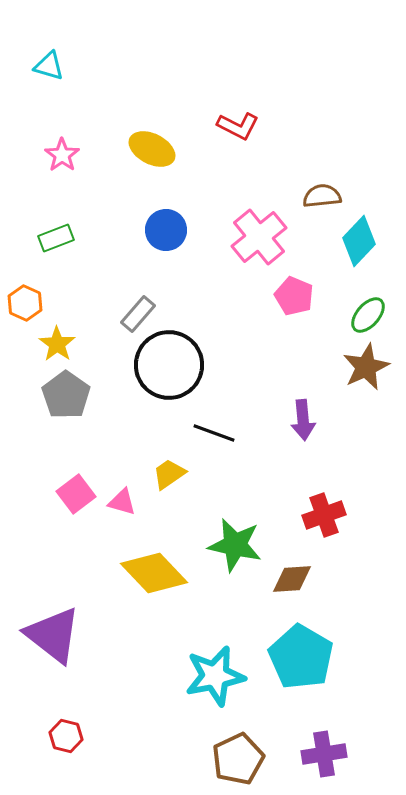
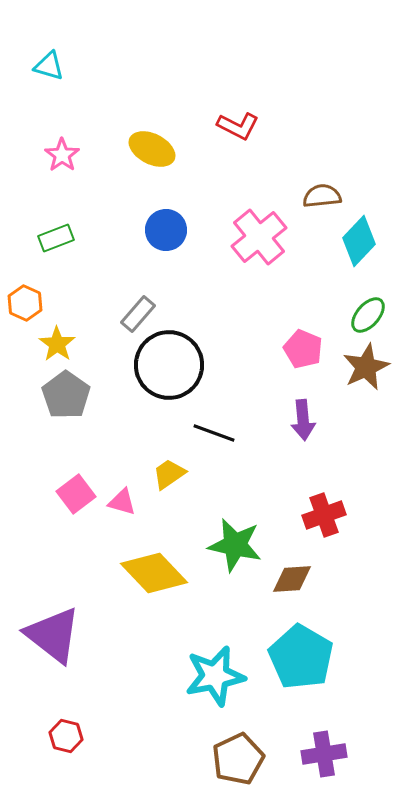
pink pentagon: moved 9 px right, 53 px down
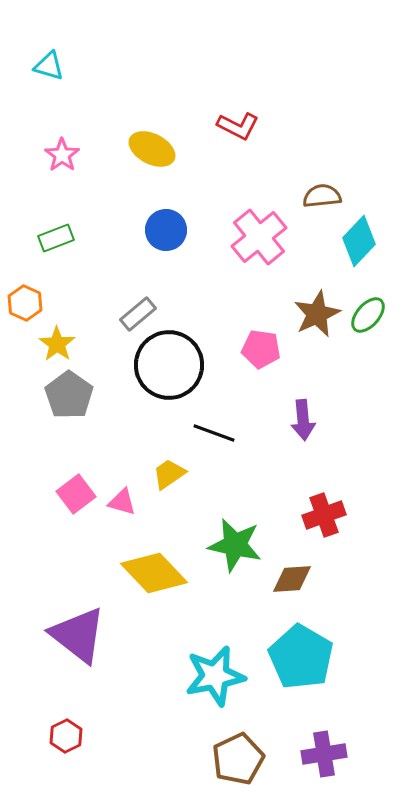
gray rectangle: rotated 9 degrees clockwise
pink pentagon: moved 42 px left; rotated 15 degrees counterclockwise
brown star: moved 49 px left, 53 px up
gray pentagon: moved 3 px right
purple triangle: moved 25 px right
red hexagon: rotated 20 degrees clockwise
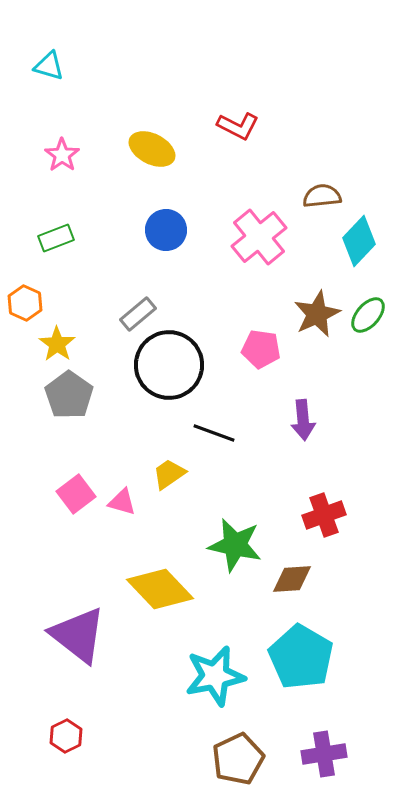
yellow diamond: moved 6 px right, 16 px down
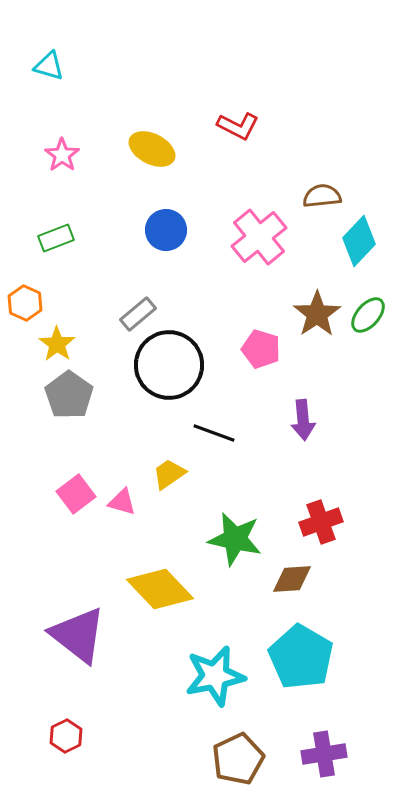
brown star: rotated 9 degrees counterclockwise
pink pentagon: rotated 9 degrees clockwise
red cross: moved 3 px left, 7 px down
green star: moved 6 px up
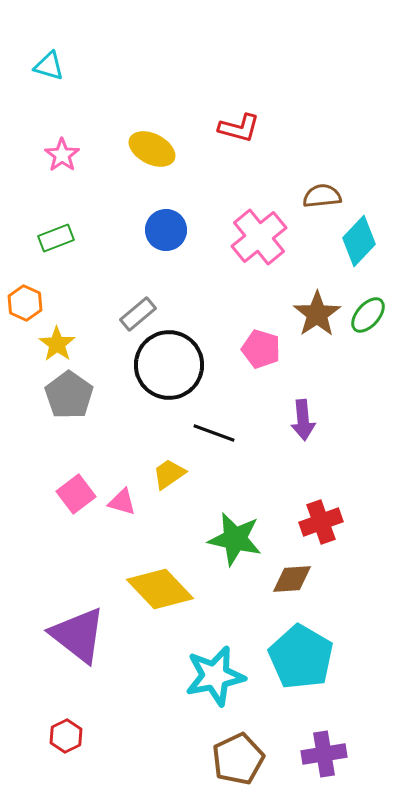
red L-shape: moved 1 px right, 2 px down; rotated 12 degrees counterclockwise
